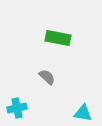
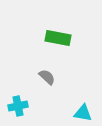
cyan cross: moved 1 px right, 2 px up
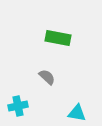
cyan triangle: moved 6 px left
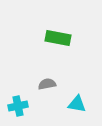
gray semicircle: moved 7 px down; rotated 54 degrees counterclockwise
cyan triangle: moved 9 px up
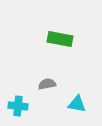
green rectangle: moved 2 px right, 1 px down
cyan cross: rotated 18 degrees clockwise
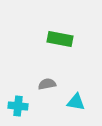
cyan triangle: moved 1 px left, 2 px up
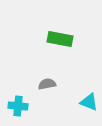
cyan triangle: moved 13 px right; rotated 12 degrees clockwise
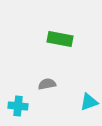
cyan triangle: rotated 42 degrees counterclockwise
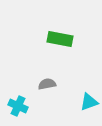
cyan cross: rotated 18 degrees clockwise
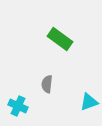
green rectangle: rotated 25 degrees clockwise
gray semicircle: rotated 72 degrees counterclockwise
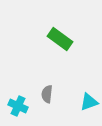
gray semicircle: moved 10 px down
